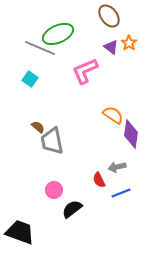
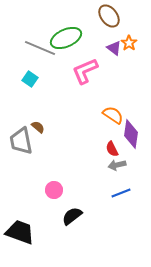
green ellipse: moved 8 px right, 4 px down
purple triangle: moved 3 px right, 1 px down
gray trapezoid: moved 31 px left
gray arrow: moved 2 px up
red semicircle: moved 13 px right, 31 px up
black semicircle: moved 7 px down
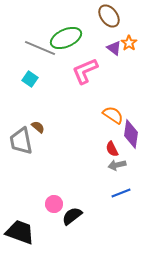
pink circle: moved 14 px down
